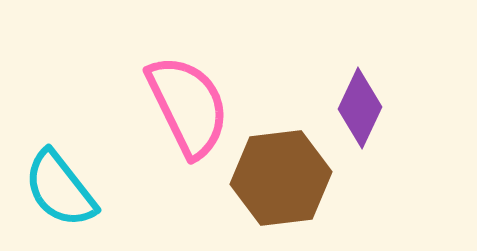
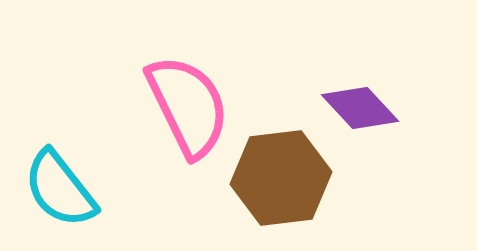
purple diamond: rotated 68 degrees counterclockwise
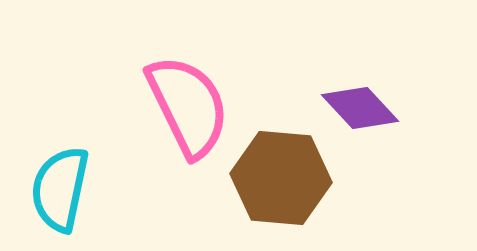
brown hexagon: rotated 12 degrees clockwise
cyan semicircle: rotated 50 degrees clockwise
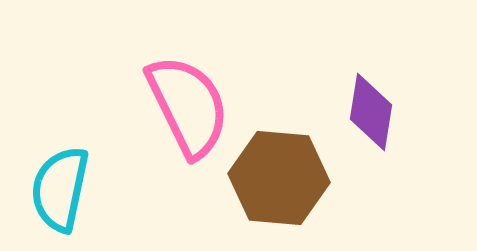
purple diamond: moved 11 px right, 4 px down; rotated 52 degrees clockwise
brown hexagon: moved 2 px left
